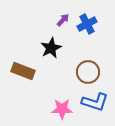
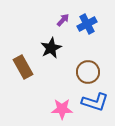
brown rectangle: moved 4 px up; rotated 40 degrees clockwise
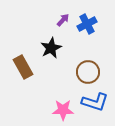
pink star: moved 1 px right, 1 px down
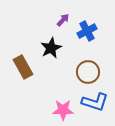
blue cross: moved 7 px down
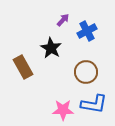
black star: rotated 15 degrees counterclockwise
brown circle: moved 2 px left
blue L-shape: moved 1 px left, 2 px down; rotated 8 degrees counterclockwise
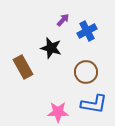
black star: rotated 15 degrees counterclockwise
pink star: moved 5 px left, 2 px down
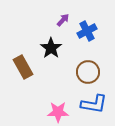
black star: rotated 20 degrees clockwise
brown circle: moved 2 px right
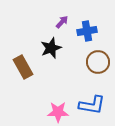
purple arrow: moved 1 px left, 2 px down
blue cross: rotated 18 degrees clockwise
black star: rotated 15 degrees clockwise
brown circle: moved 10 px right, 10 px up
blue L-shape: moved 2 px left, 1 px down
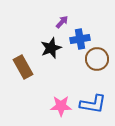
blue cross: moved 7 px left, 8 px down
brown circle: moved 1 px left, 3 px up
blue L-shape: moved 1 px right, 1 px up
pink star: moved 3 px right, 6 px up
